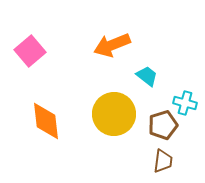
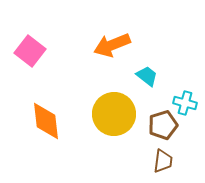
pink square: rotated 12 degrees counterclockwise
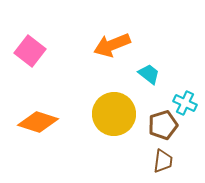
cyan trapezoid: moved 2 px right, 2 px up
cyan cross: rotated 10 degrees clockwise
orange diamond: moved 8 px left, 1 px down; rotated 66 degrees counterclockwise
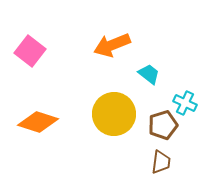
brown trapezoid: moved 2 px left, 1 px down
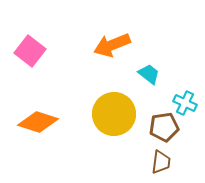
brown pentagon: moved 1 px right, 2 px down; rotated 8 degrees clockwise
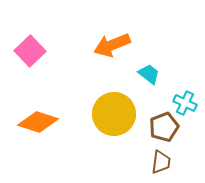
pink square: rotated 8 degrees clockwise
brown pentagon: rotated 12 degrees counterclockwise
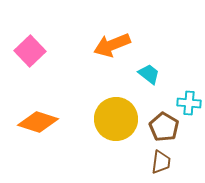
cyan cross: moved 4 px right; rotated 20 degrees counterclockwise
yellow circle: moved 2 px right, 5 px down
brown pentagon: rotated 20 degrees counterclockwise
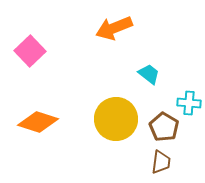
orange arrow: moved 2 px right, 17 px up
